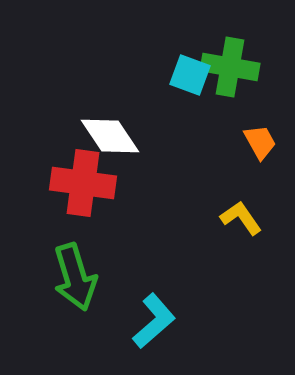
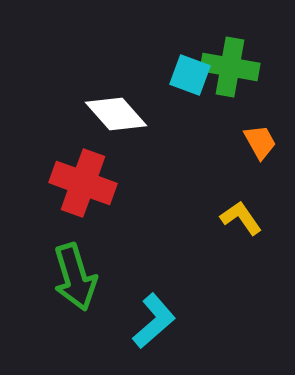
white diamond: moved 6 px right, 22 px up; rotated 8 degrees counterclockwise
red cross: rotated 12 degrees clockwise
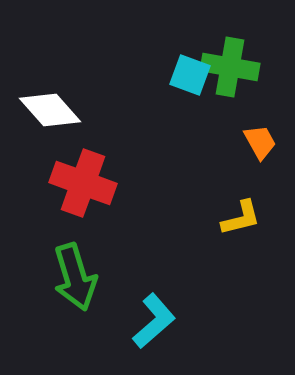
white diamond: moved 66 px left, 4 px up
yellow L-shape: rotated 111 degrees clockwise
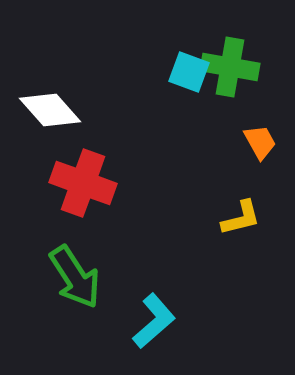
cyan square: moved 1 px left, 3 px up
green arrow: rotated 16 degrees counterclockwise
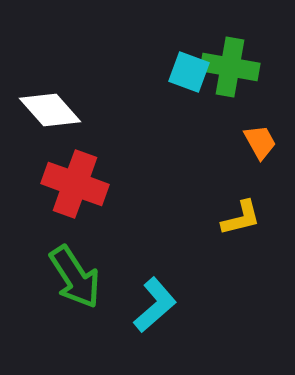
red cross: moved 8 px left, 1 px down
cyan L-shape: moved 1 px right, 16 px up
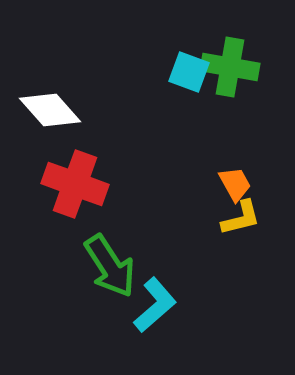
orange trapezoid: moved 25 px left, 42 px down
green arrow: moved 35 px right, 11 px up
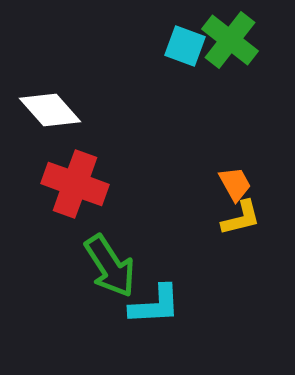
green cross: moved 27 px up; rotated 28 degrees clockwise
cyan square: moved 4 px left, 26 px up
cyan L-shape: rotated 38 degrees clockwise
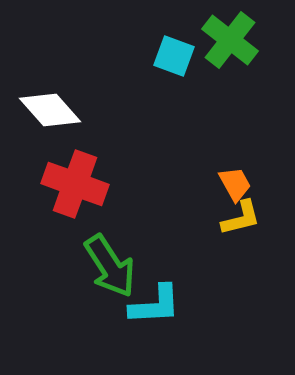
cyan square: moved 11 px left, 10 px down
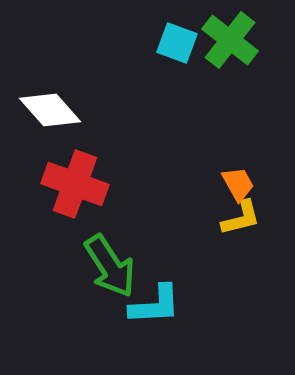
cyan square: moved 3 px right, 13 px up
orange trapezoid: moved 3 px right
